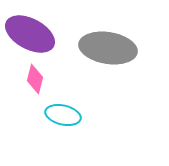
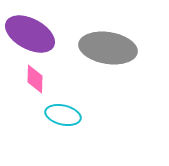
pink diamond: rotated 12 degrees counterclockwise
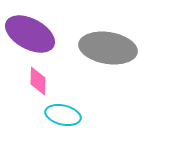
pink diamond: moved 3 px right, 2 px down
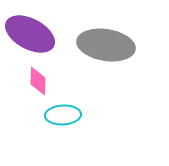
gray ellipse: moved 2 px left, 3 px up
cyan ellipse: rotated 16 degrees counterclockwise
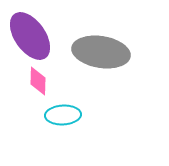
purple ellipse: moved 2 px down; rotated 27 degrees clockwise
gray ellipse: moved 5 px left, 7 px down
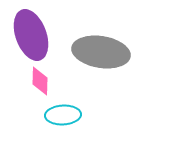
purple ellipse: moved 1 px right, 1 px up; rotated 15 degrees clockwise
pink diamond: moved 2 px right
